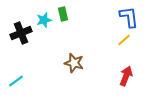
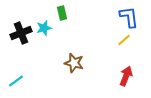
green rectangle: moved 1 px left, 1 px up
cyan star: moved 8 px down
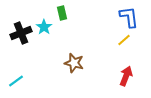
cyan star: moved 1 px up; rotated 21 degrees counterclockwise
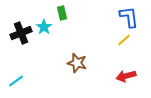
brown star: moved 3 px right
red arrow: rotated 126 degrees counterclockwise
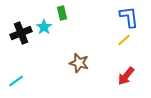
brown star: moved 2 px right
red arrow: rotated 36 degrees counterclockwise
